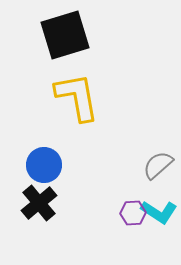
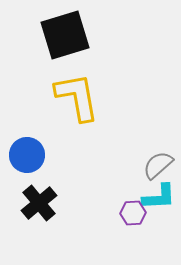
blue circle: moved 17 px left, 10 px up
cyan L-shape: moved 15 px up; rotated 36 degrees counterclockwise
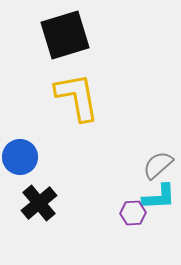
blue circle: moved 7 px left, 2 px down
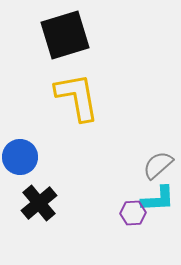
cyan L-shape: moved 1 px left, 2 px down
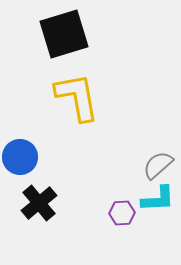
black square: moved 1 px left, 1 px up
purple hexagon: moved 11 px left
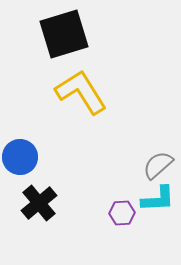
yellow L-shape: moved 4 px right, 5 px up; rotated 22 degrees counterclockwise
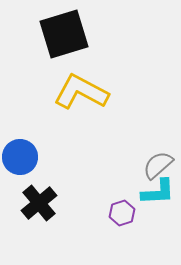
yellow L-shape: rotated 30 degrees counterclockwise
cyan L-shape: moved 7 px up
purple hexagon: rotated 15 degrees counterclockwise
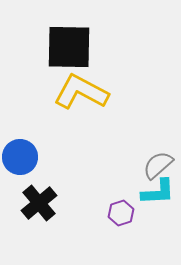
black square: moved 5 px right, 13 px down; rotated 18 degrees clockwise
purple hexagon: moved 1 px left
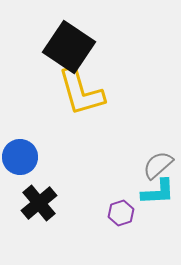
black square: rotated 33 degrees clockwise
yellow L-shape: rotated 134 degrees counterclockwise
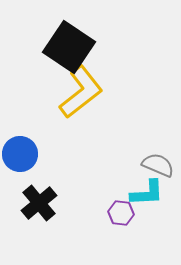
yellow L-shape: rotated 112 degrees counterclockwise
blue circle: moved 3 px up
gray semicircle: rotated 64 degrees clockwise
cyan L-shape: moved 11 px left, 1 px down
purple hexagon: rotated 25 degrees clockwise
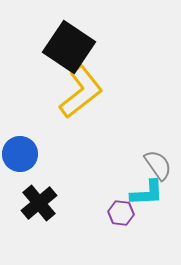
gray semicircle: rotated 32 degrees clockwise
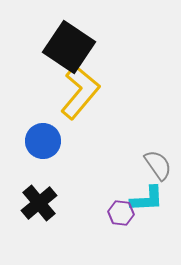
yellow L-shape: moved 1 px left; rotated 12 degrees counterclockwise
blue circle: moved 23 px right, 13 px up
cyan L-shape: moved 6 px down
